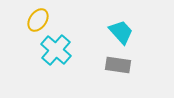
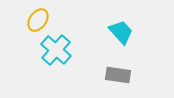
gray rectangle: moved 10 px down
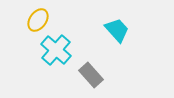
cyan trapezoid: moved 4 px left, 2 px up
gray rectangle: moved 27 px left; rotated 40 degrees clockwise
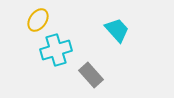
cyan cross: rotated 32 degrees clockwise
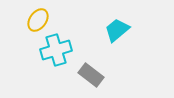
cyan trapezoid: rotated 88 degrees counterclockwise
gray rectangle: rotated 10 degrees counterclockwise
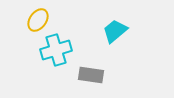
cyan trapezoid: moved 2 px left, 1 px down
gray rectangle: rotated 30 degrees counterclockwise
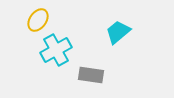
cyan trapezoid: moved 3 px right, 1 px down
cyan cross: rotated 12 degrees counterclockwise
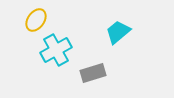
yellow ellipse: moved 2 px left
gray rectangle: moved 2 px right, 2 px up; rotated 25 degrees counterclockwise
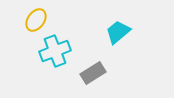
cyan cross: moved 1 px left, 1 px down; rotated 8 degrees clockwise
gray rectangle: rotated 15 degrees counterclockwise
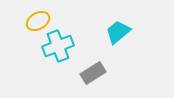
yellow ellipse: moved 2 px right, 1 px down; rotated 25 degrees clockwise
cyan cross: moved 3 px right, 5 px up
